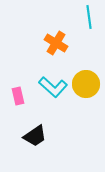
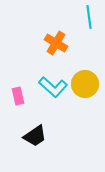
yellow circle: moved 1 px left
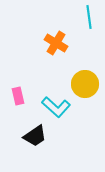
cyan L-shape: moved 3 px right, 20 px down
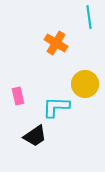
cyan L-shape: rotated 140 degrees clockwise
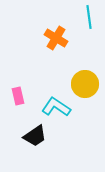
orange cross: moved 5 px up
cyan L-shape: rotated 32 degrees clockwise
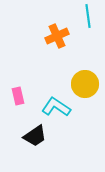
cyan line: moved 1 px left, 1 px up
orange cross: moved 1 px right, 2 px up; rotated 35 degrees clockwise
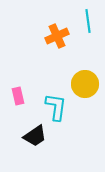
cyan line: moved 5 px down
cyan L-shape: rotated 64 degrees clockwise
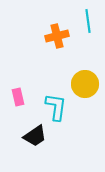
orange cross: rotated 10 degrees clockwise
pink rectangle: moved 1 px down
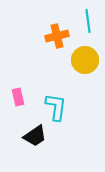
yellow circle: moved 24 px up
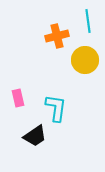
pink rectangle: moved 1 px down
cyan L-shape: moved 1 px down
